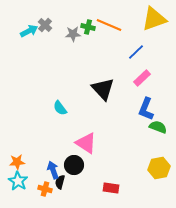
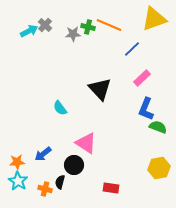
blue line: moved 4 px left, 3 px up
black triangle: moved 3 px left
blue arrow: moved 10 px left, 16 px up; rotated 108 degrees counterclockwise
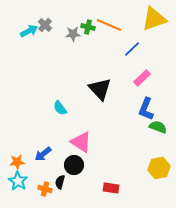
pink triangle: moved 5 px left, 1 px up
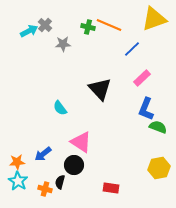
gray star: moved 10 px left, 10 px down
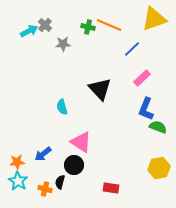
cyan semicircle: moved 2 px right, 1 px up; rotated 21 degrees clockwise
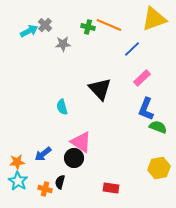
black circle: moved 7 px up
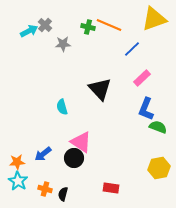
black semicircle: moved 3 px right, 12 px down
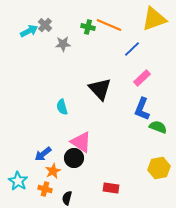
blue L-shape: moved 4 px left
orange star: moved 36 px right, 9 px down; rotated 21 degrees counterclockwise
black semicircle: moved 4 px right, 4 px down
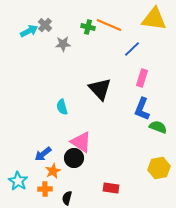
yellow triangle: rotated 28 degrees clockwise
pink rectangle: rotated 30 degrees counterclockwise
orange cross: rotated 16 degrees counterclockwise
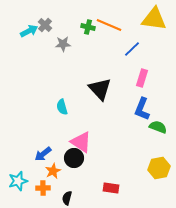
cyan star: rotated 24 degrees clockwise
orange cross: moved 2 px left, 1 px up
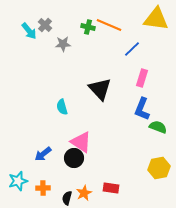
yellow triangle: moved 2 px right
cyan arrow: rotated 78 degrees clockwise
orange star: moved 31 px right, 22 px down
